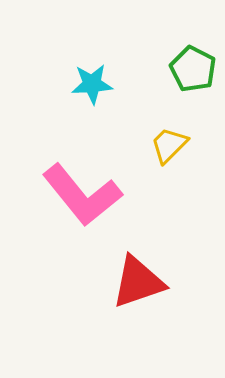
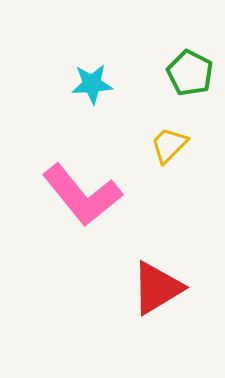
green pentagon: moved 3 px left, 4 px down
red triangle: moved 19 px right, 6 px down; rotated 12 degrees counterclockwise
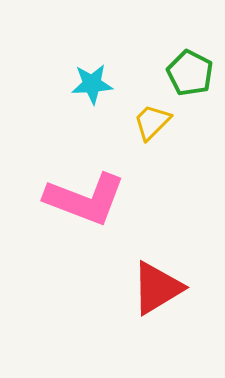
yellow trapezoid: moved 17 px left, 23 px up
pink L-shape: moved 3 px right, 4 px down; rotated 30 degrees counterclockwise
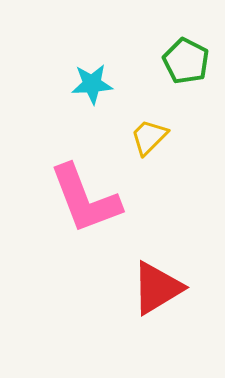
green pentagon: moved 4 px left, 12 px up
yellow trapezoid: moved 3 px left, 15 px down
pink L-shape: rotated 48 degrees clockwise
